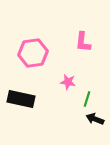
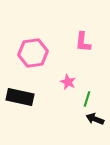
pink star: rotated 14 degrees clockwise
black rectangle: moved 1 px left, 2 px up
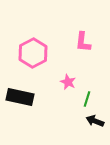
pink hexagon: rotated 20 degrees counterclockwise
black arrow: moved 2 px down
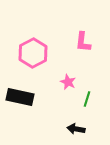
black arrow: moved 19 px left, 8 px down; rotated 12 degrees counterclockwise
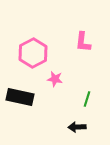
pink star: moved 13 px left, 3 px up; rotated 14 degrees counterclockwise
black arrow: moved 1 px right, 2 px up; rotated 12 degrees counterclockwise
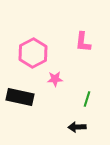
pink star: rotated 14 degrees counterclockwise
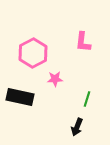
black arrow: rotated 66 degrees counterclockwise
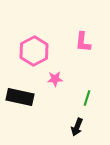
pink hexagon: moved 1 px right, 2 px up
green line: moved 1 px up
